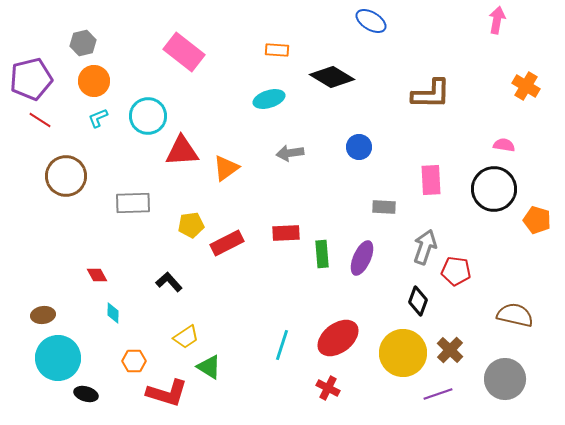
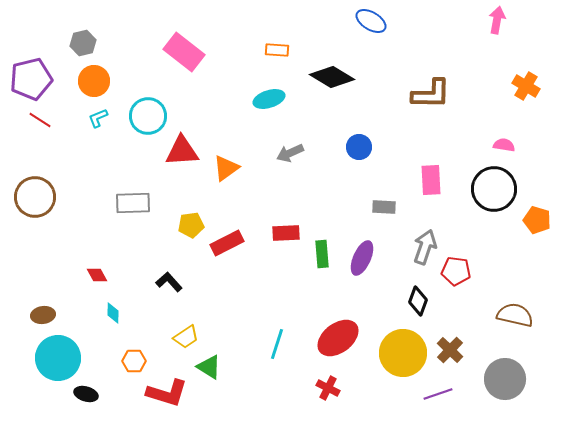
gray arrow at (290, 153): rotated 16 degrees counterclockwise
brown circle at (66, 176): moved 31 px left, 21 px down
cyan line at (282, 345): moved 5 px left, 1 px up
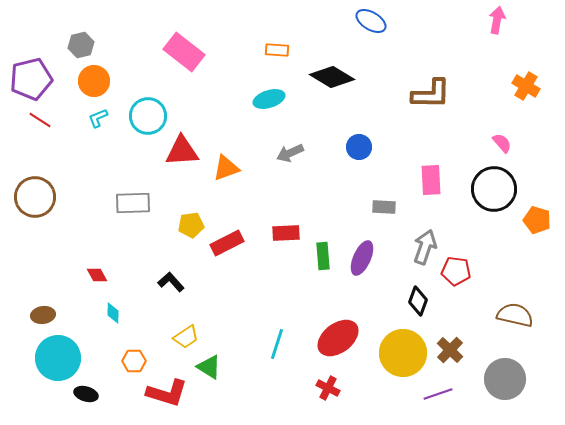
gray hexagon at (83, 43): moved 2 px left, 2 px down
pink semicircle at (504, 145): moved 2 px left, 2 px up; rotated 40 degrees clockwise
orange triangle at (226, 168): rotated 16 degrees clockwise
green rectangle at (322, 254): moved 1 px right, 2 px down
black L-shape at (169, 282): moved 2 px right
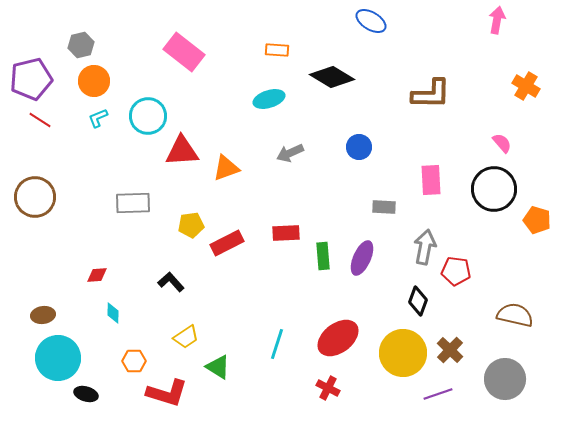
gray arrow at (425, 247): rotated 8 degrees counterclockwise
red diamond at (97, 275): rotated 65 degrees counterclockwise
green triangle at (209, 367): moved 9 px right
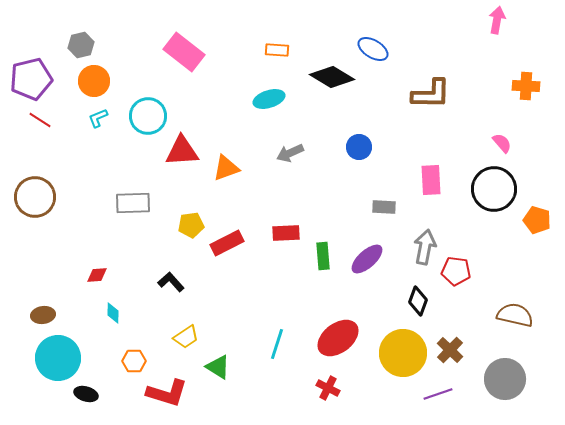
blue ellipse at (371, 21): moved 2 px right, 28 px down
orange cross at (526, 86): rotated 28 degrees counterclockwise
purple ellipse at (362, 258): moved 5 px right, 1 px down; rotated 24 degrees clockwise
